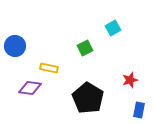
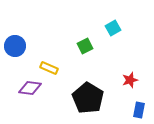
green square: moved 2 px up
yellow rectangle: rotated 12 degrees clockwise
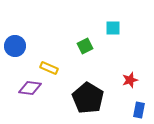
cyan square: rotated 28 degrees clockwise
